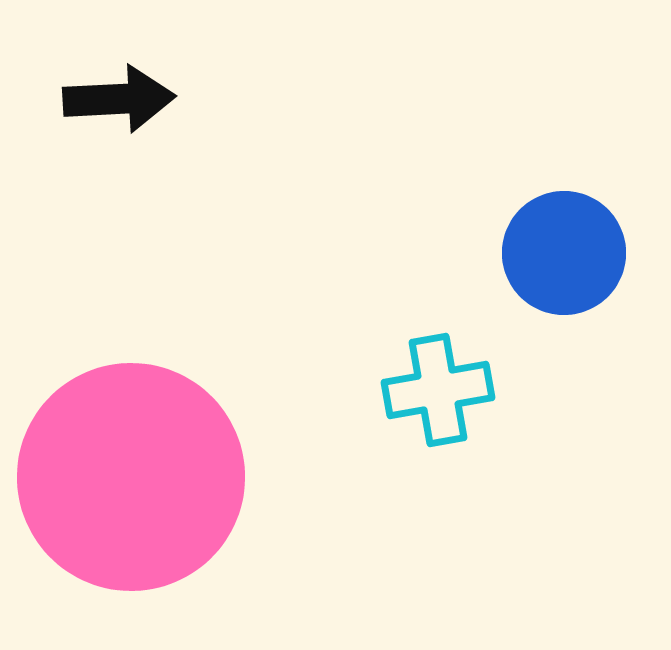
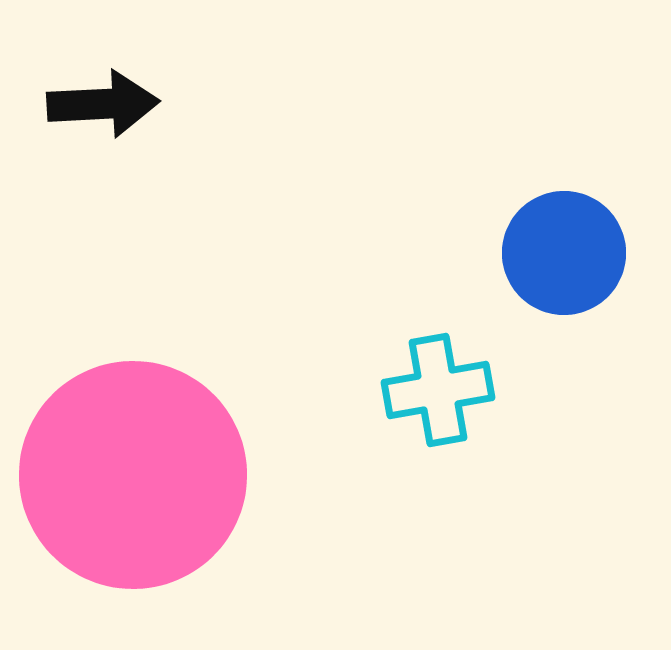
black arrow: moved 16 px left, 5 px down
pink circle: moved 2 px right, 2 px up
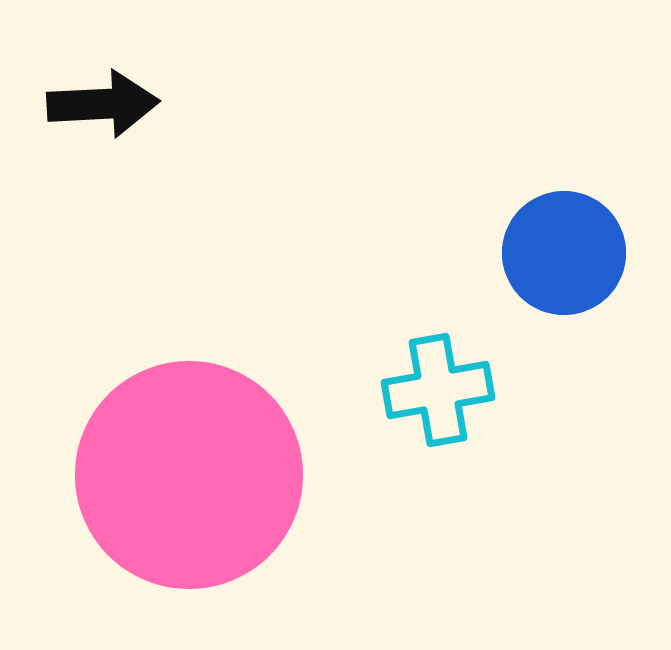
pink circle: moved 56 px right
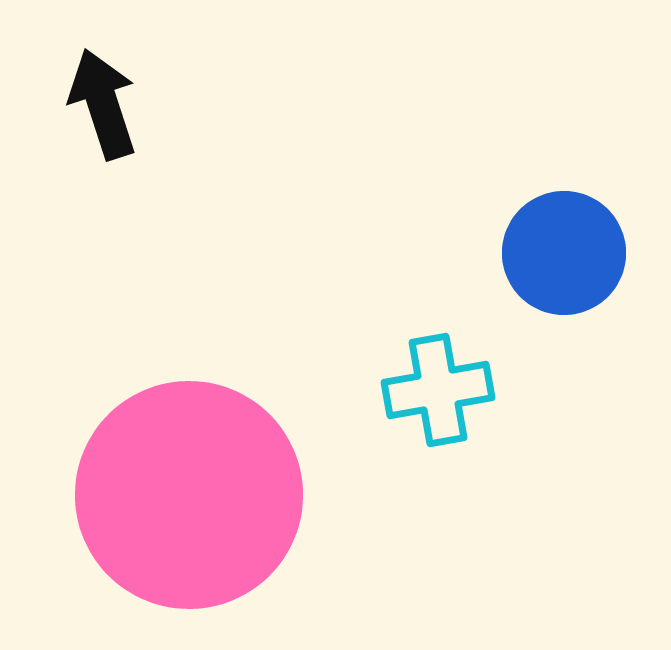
black arrow: rotated 105 degrees counterclockwise
pink circle: moved 20 px down
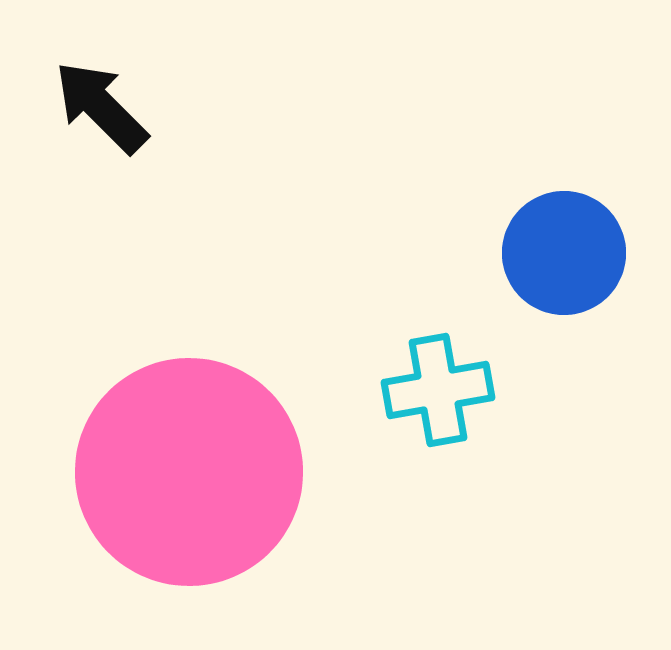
black arrow: moved 2 px left, 3 px down; rotated 27 degrees counterclockwise
pink circle: moved 23 px up
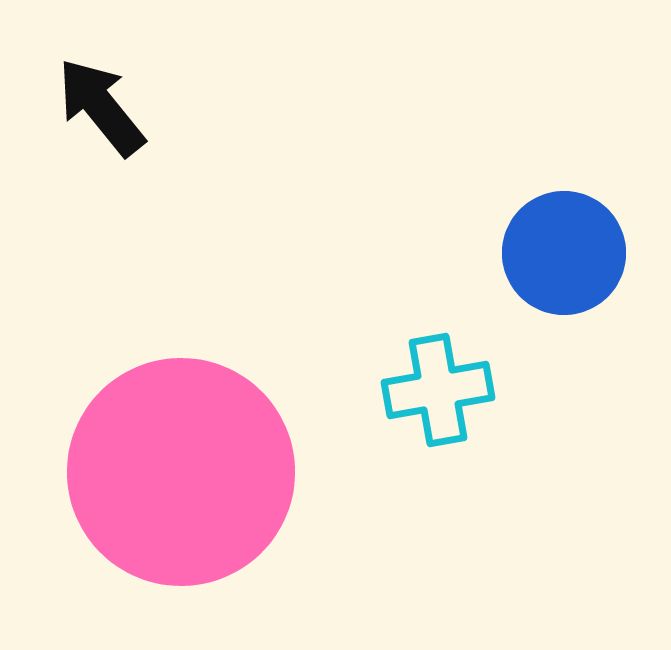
black arrow: rotated 6 degrees clockwise
pink circle: moved 8 px left
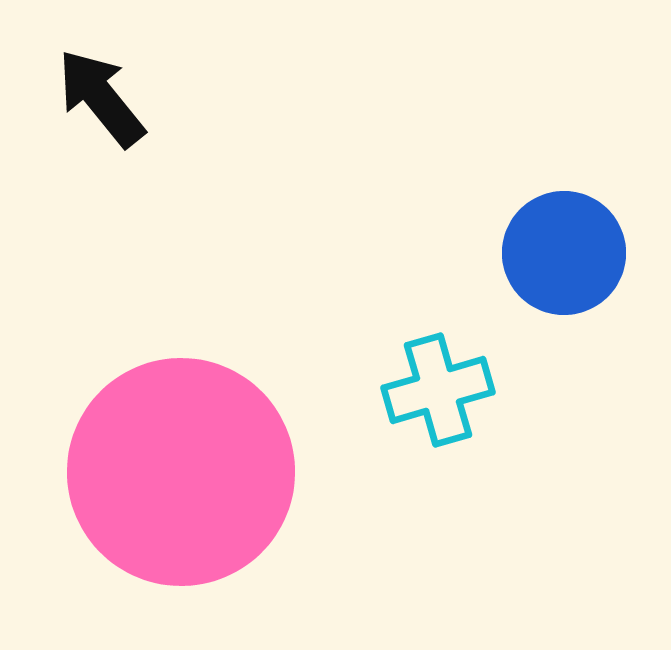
black arrow: moved 9 px up
cyan cross: rotated 6 degrees counterclockwise
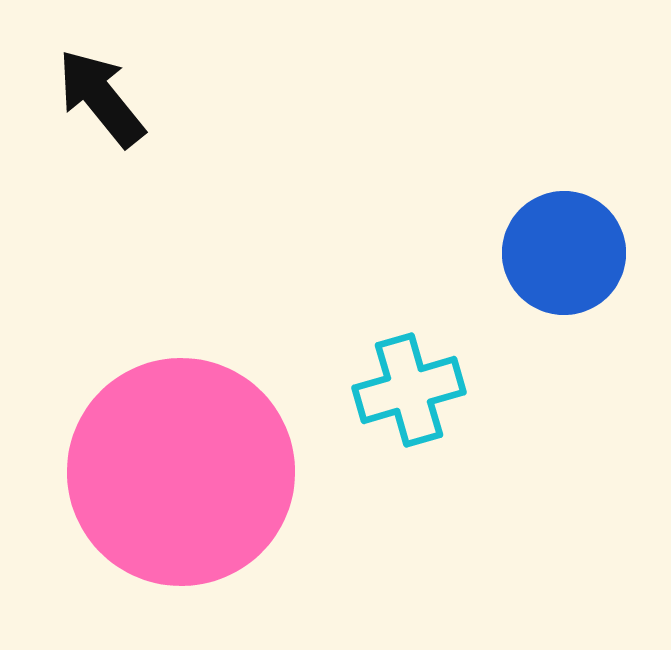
cyan cross: moved 29 px left
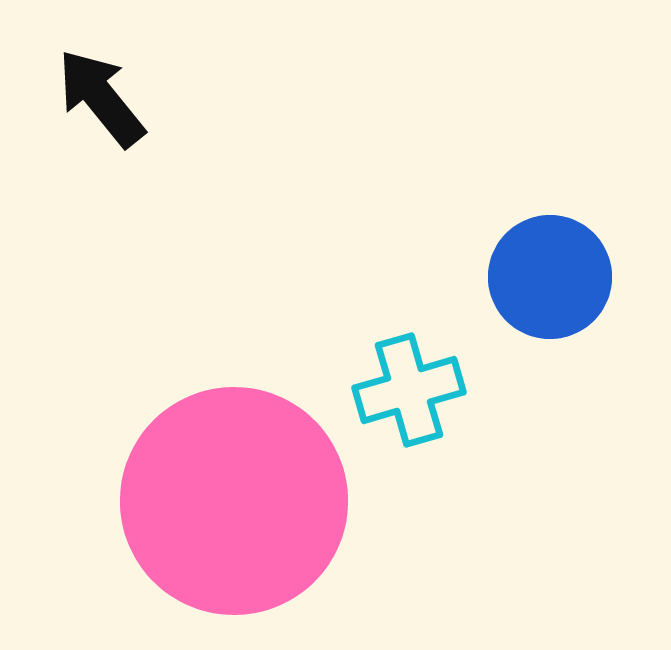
blue circle: moved 14 px left, 24 px down
pink circle: moved 53 px right, 29 px down
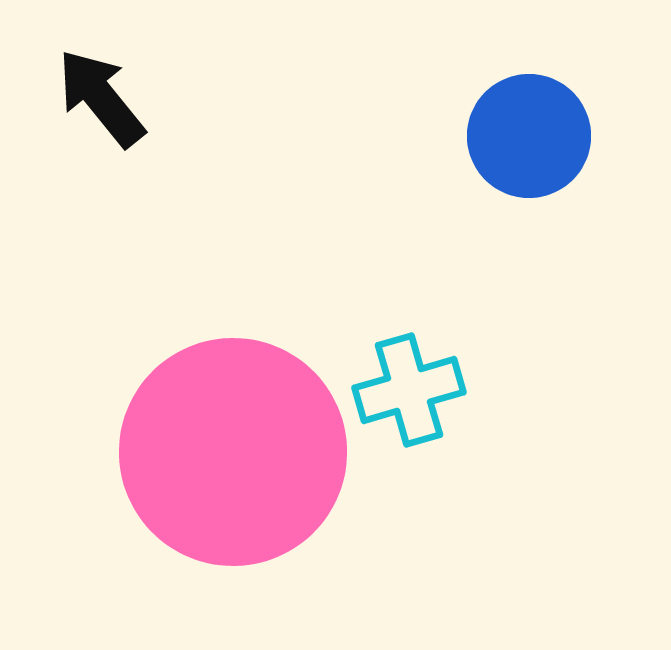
blue circle: moved 21 px left, 141 px up
pink circle: moved 1 px left, 49 px up
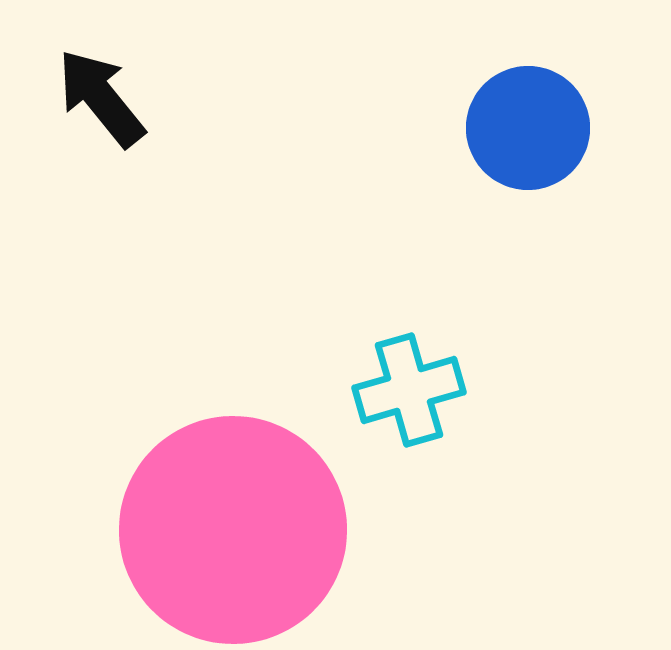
blue circle: moved 1 px left, 8 px up
pink circle: moved 78 px down
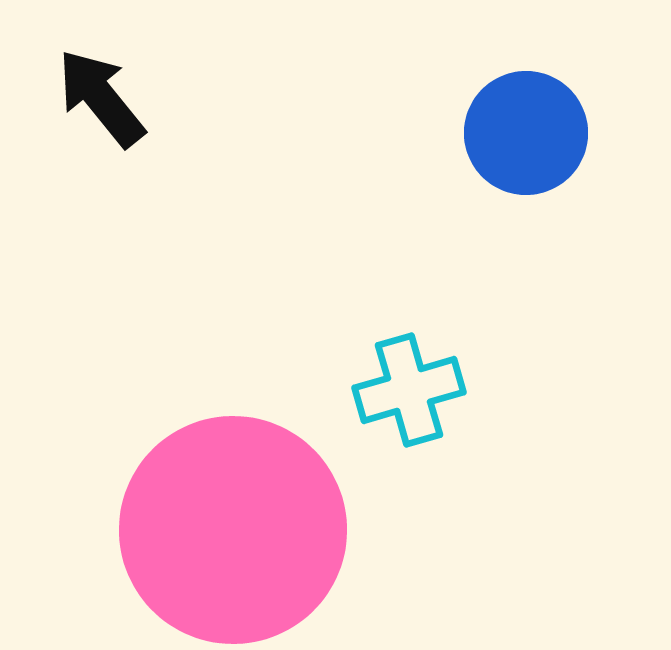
blue circle: moved 2 px left, 5 px down
